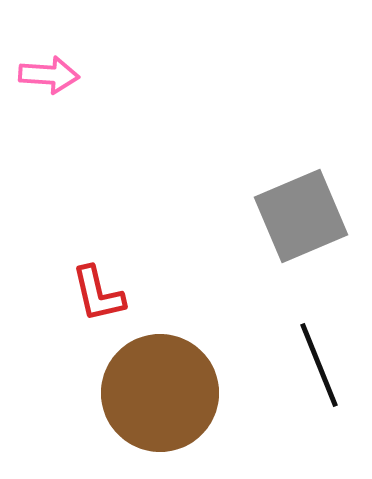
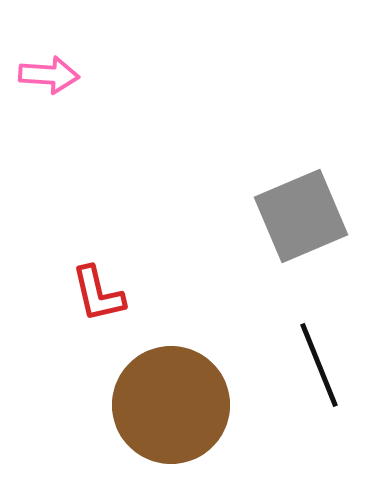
brown circle: moved 11 px right, 12 px down
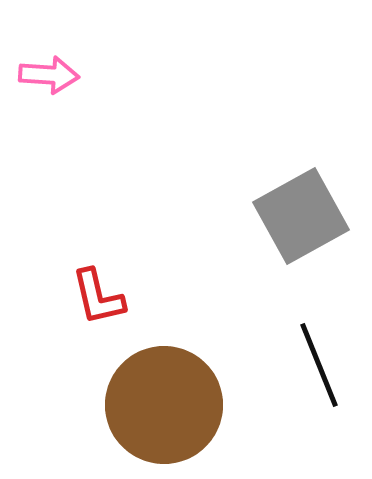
gray square: rotated 6 degrees counterclockwise
red L-shape: moved 3 px down
brown circle: moved 7 px left
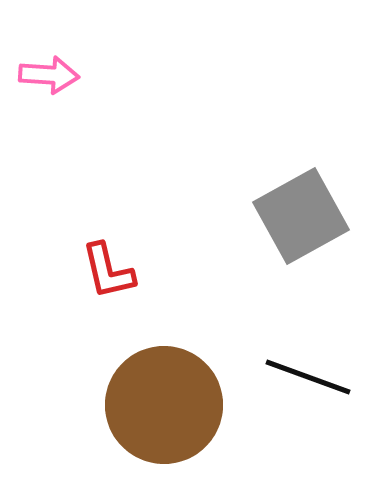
red L-shape: moved 10 px right, 26 px up
black line: moved 11 px left, 12 px down; rotated 48 degrees counterclockwise
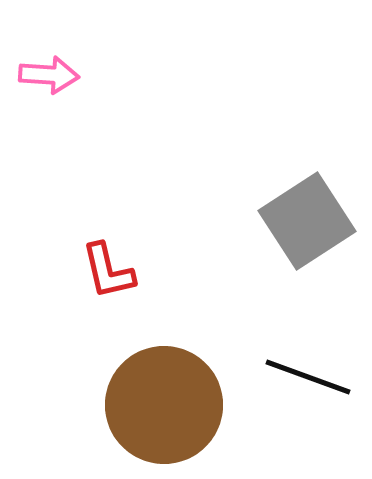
gray square: moved 6 px right, 5 px down; rotated 4 degrees counterclockwise
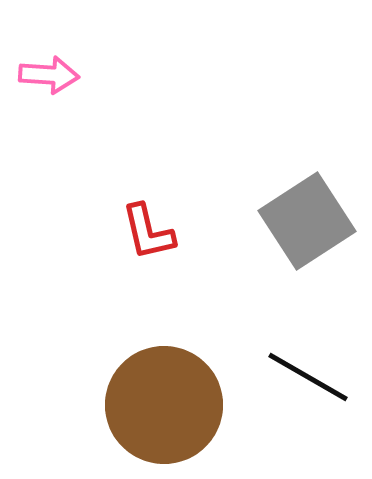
red L-shape: moved 40 px right, 39 px up
black line: rotated 10 degrees clockwise
